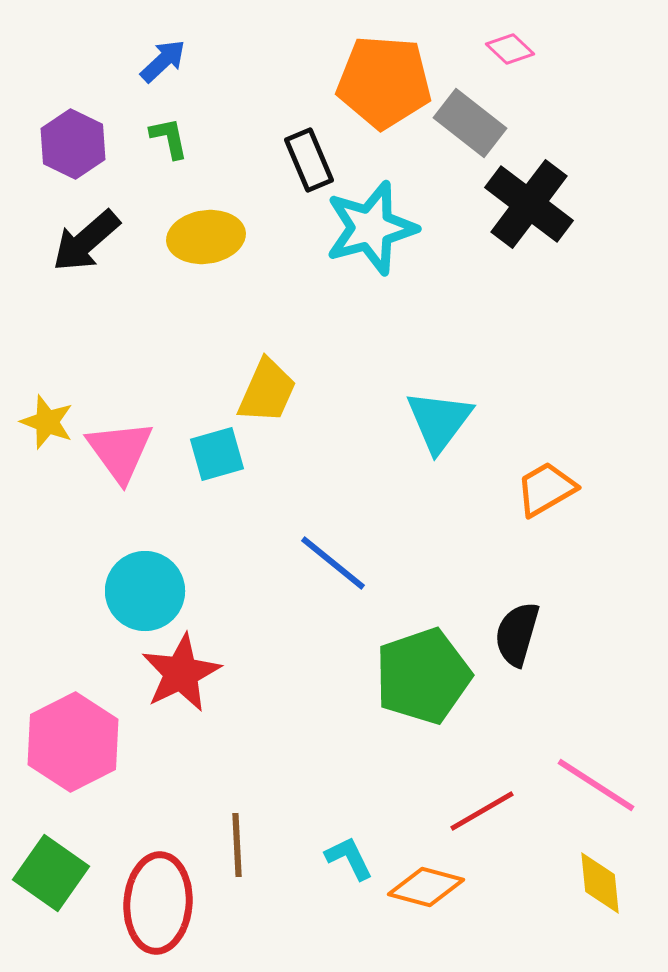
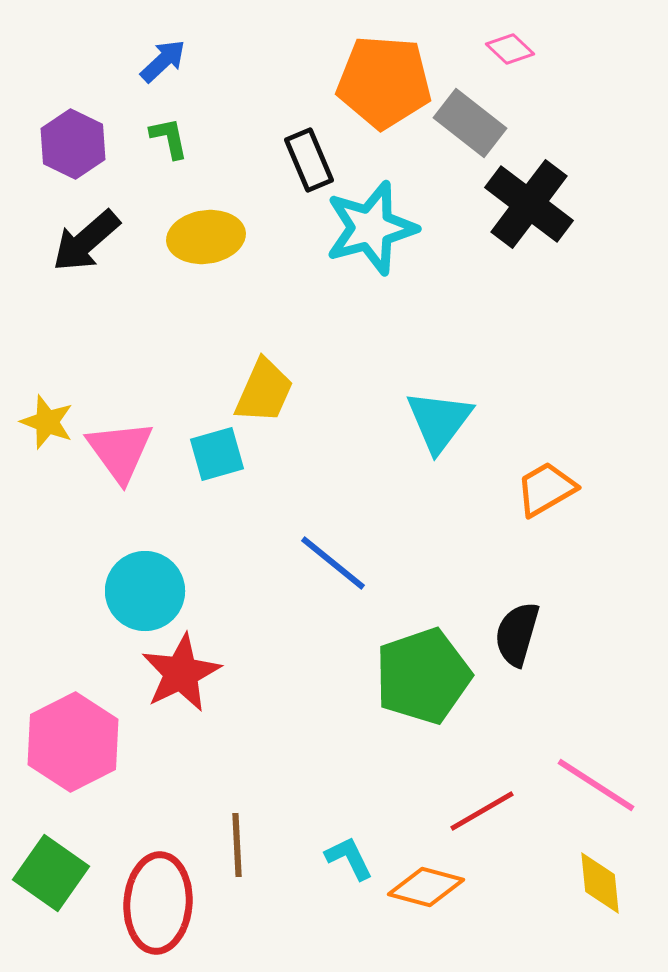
yellow trapezoid: moved 3 px left
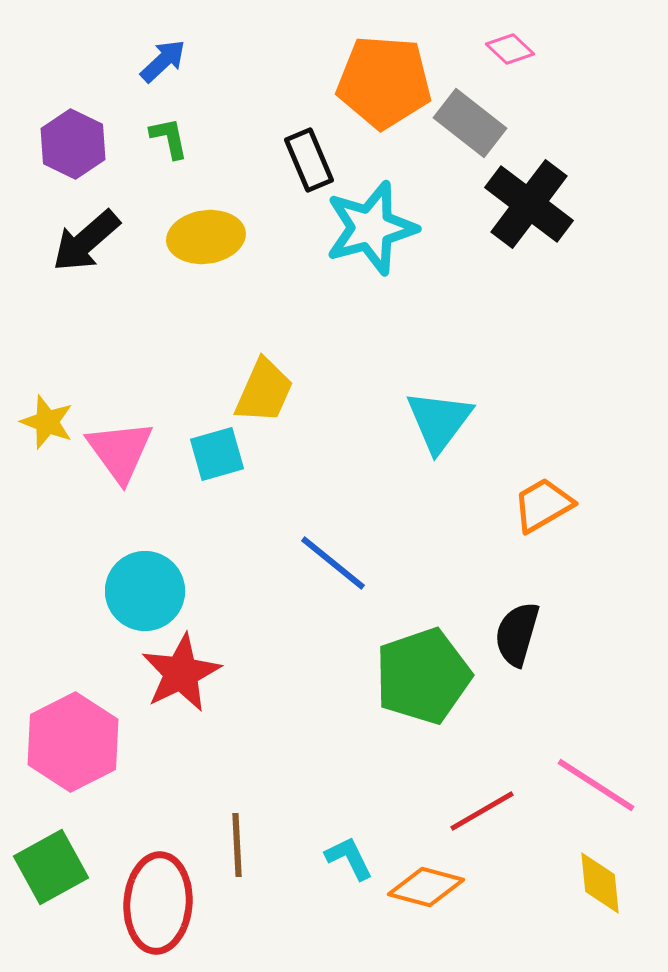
orange trapezoid: moved 3 px left, 16 px down
green square: moved 6 px up; rotated 26 degrees clockwise
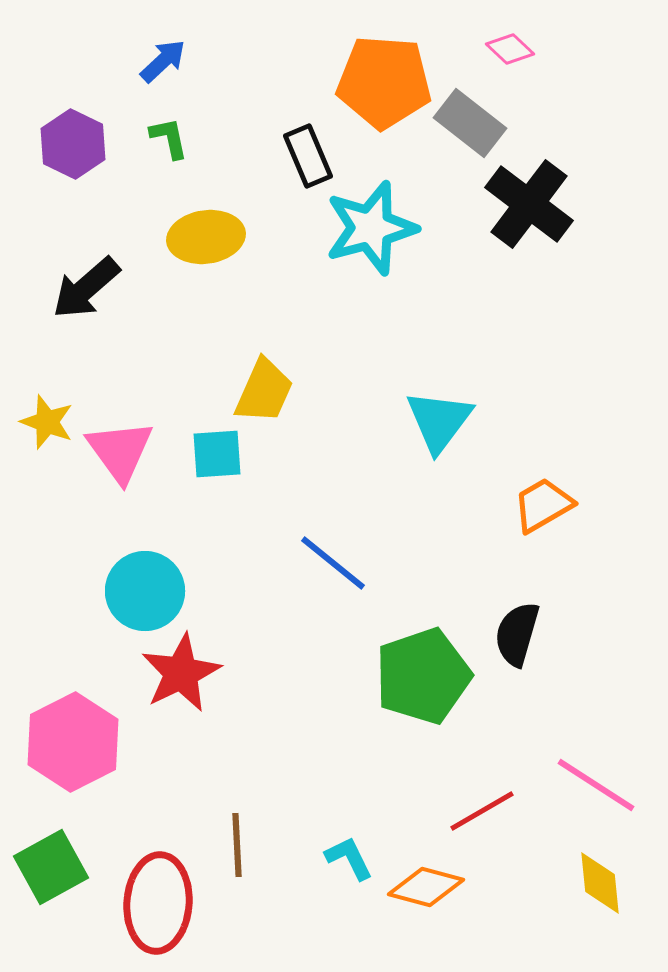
black rectangle: moved 1 px left, 4 px up
black arrow: moved 47 px down
cyan square: rotated 12 degrees clockwise
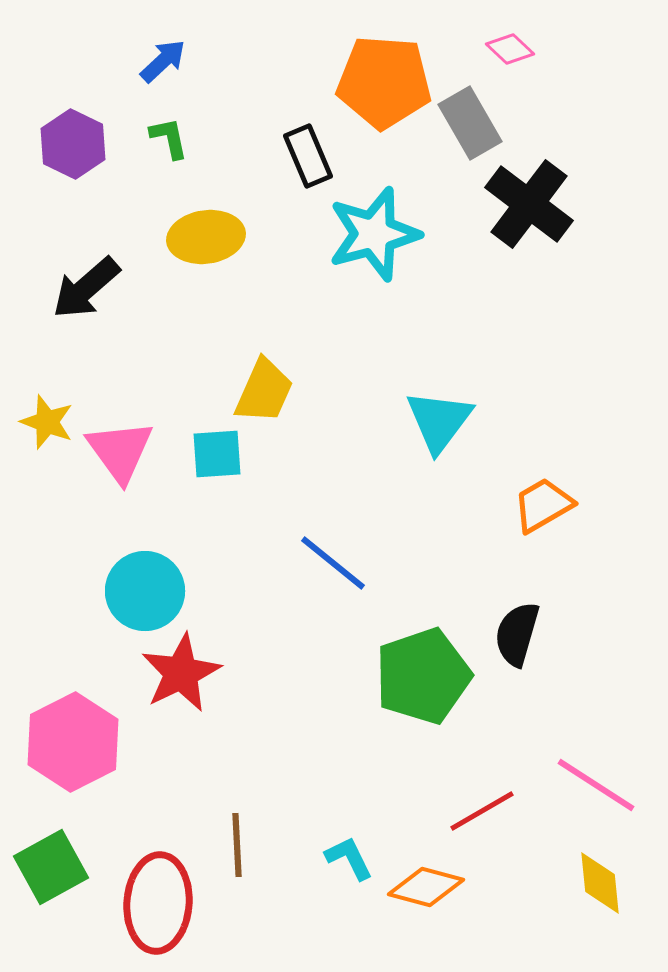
gray rectangle: rotated 22 degrees clockwise
cyan star: moved 3 px right, 6 px down
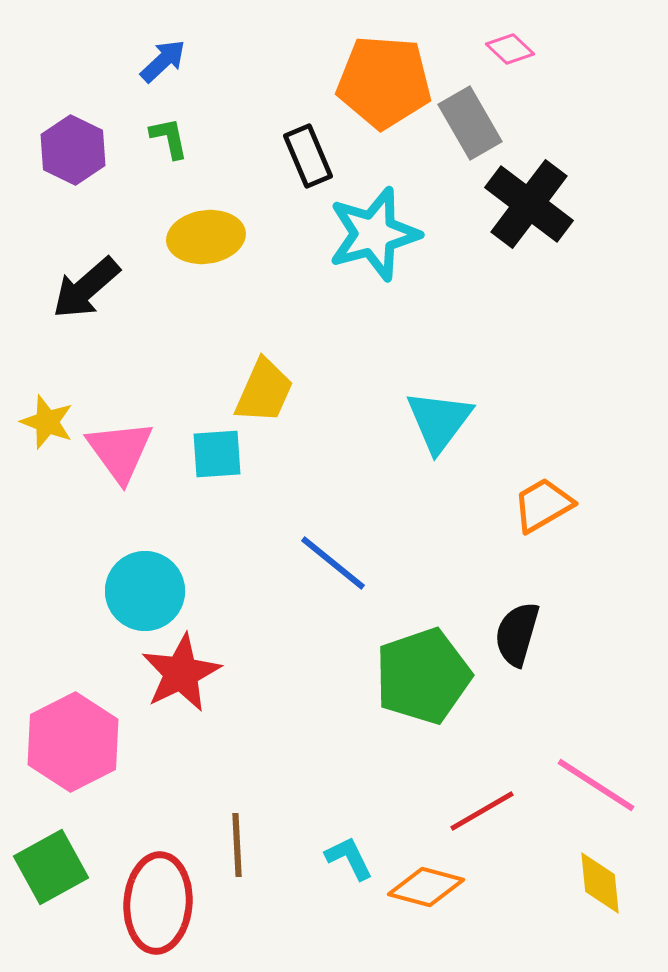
purple hexagon: moved 6 px down
